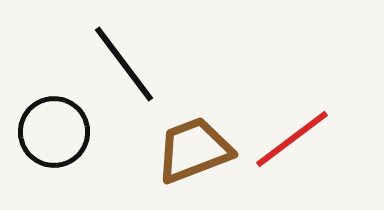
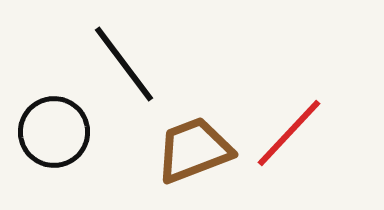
red line: moved 3 px left, 6 px up; rotated 10 degrees counterclockwise
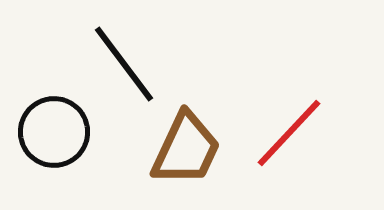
brown trapezoid: moved 8 px left, 1 px up; rotated 136 degrees clockwise
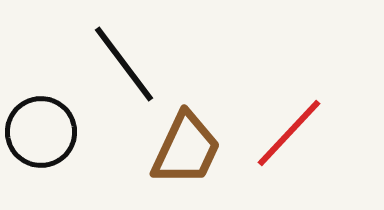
black circle: moved 13 px left
